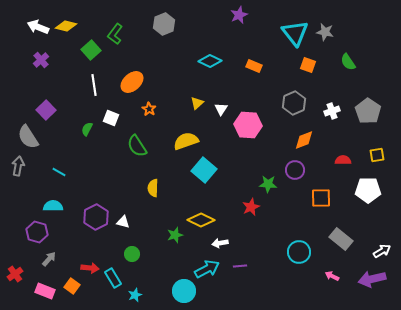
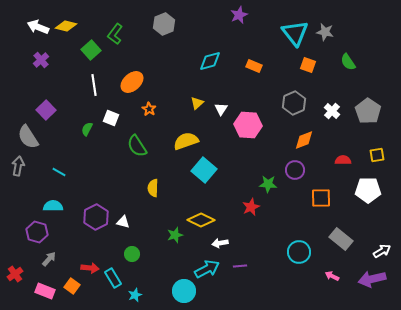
cyan diamond at (210, 61): rotated 40 degrees counterclockwise
white cross at (332, 111): rotated 28 degrees counterclockwise
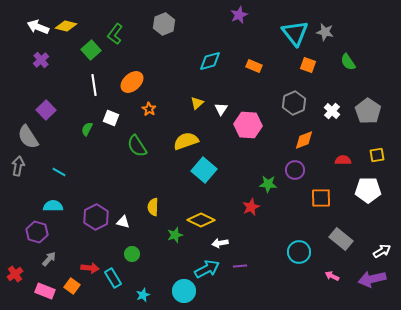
yellow semicircle at (153, 188): moved 19 px down
cyan star at (135, 295): moved 8 px right
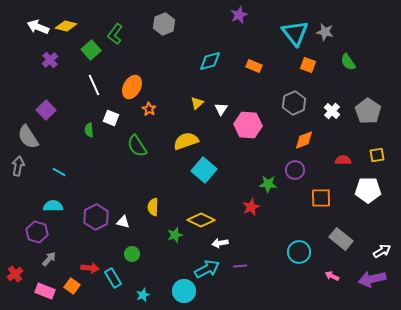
purple cross at (41, 60): moved 9 px right
orange ellipse at (132, 82): moved 5 px down; rotated 20 degrees counterclockwise
white line at (94, 85): rotated 15 degrees counterclockwise
green semicircle at (87, 129): moved 2 px right, 1 px down; rotated 32 degrees counterclockwise
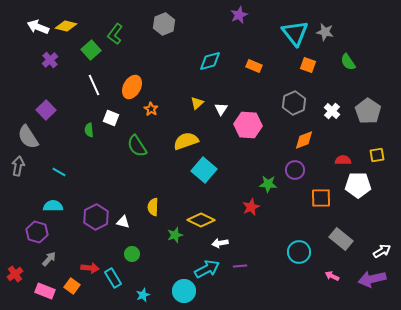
orange star at (149, 109): moved 2 px right
white pentagon at (368, 190): moved 10 px left, 5 px up
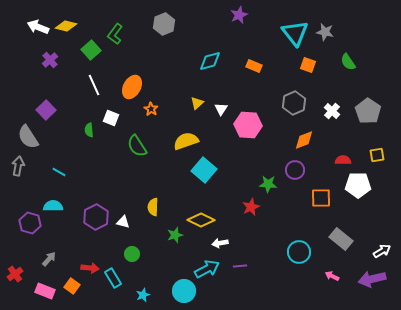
purple hexagon at (37, 232): moved 7 px left, 9 px up
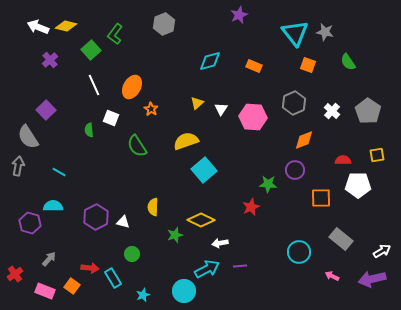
pink hexagon at (248, 125): moved 5 px right, 8 px up
cyan square at (204, 170): rotated 10 degrees clockwise
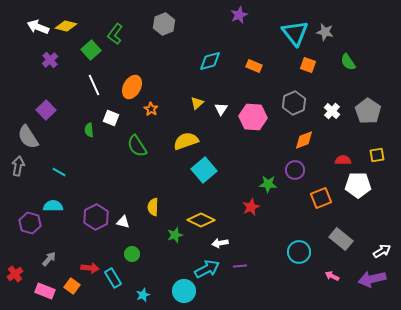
orange square at (321, 198): rotated 20 degrees counterclockwise
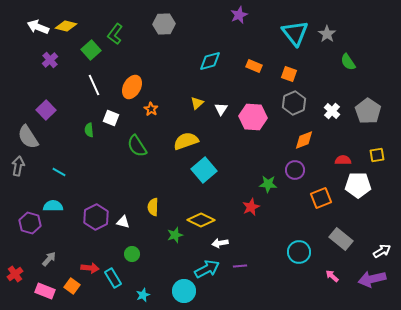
gray hexagon at (164, 24): rotated 20 degrees clockwise
gray star at (325, 32): moved 2 px right, 2 px down; rotated 24 degrees clockwise
orange square at (308, 65): moved 19 px left, 9 px down
pink arrow at (332, 276): rotated 16 degrees clockwise
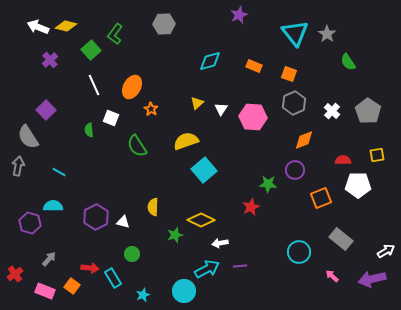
white arrow at (382, 251): moved 4 px right
